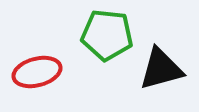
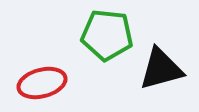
red ellipse: moved 5 px right, 11 px down
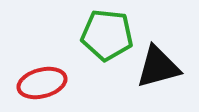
black triangle: moved 3 px left, 2 px up
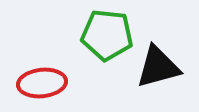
red ellipse: rotated 9 degrees clockwise
